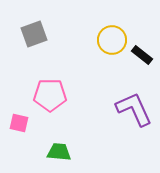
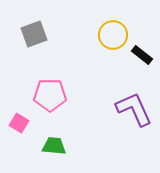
yellow circle: moved 1 px right, 5 px up
pink square: rotated 18 degrees clockwise
green trapezoid: moved 5 px left, 6 px up
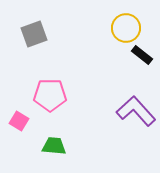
yellow circle: moved 13 px right, 7 px up
purple L-shape: moved 2 px right, 2 px down; rotated 18 degrees counterclockwise
pink square: moved 2 px up
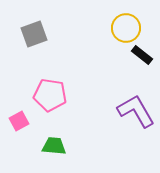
pink pentagon: rotated 8 degrees clockwise
purple L-shape: rotated 12 degrees clockwise
pink square: rotated 30 degrees clockwise
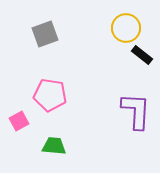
gray square: moved 11 px right
purple L-shape: rotated 33 degrees clockwise
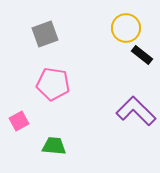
pink pentagon: moved 3 px right, 11 px up
purple L-shape: rotated 48 degrees counterclockwise
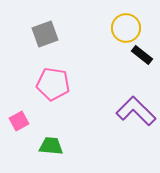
green trapezoid: moved 3 px left
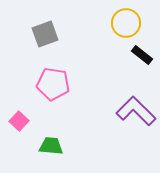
yellow circle: moved 5 px up
pink square: rotated 18 degrees counterclockwise
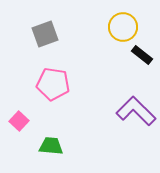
yellow circle: moved 3 px left, 4 px down
